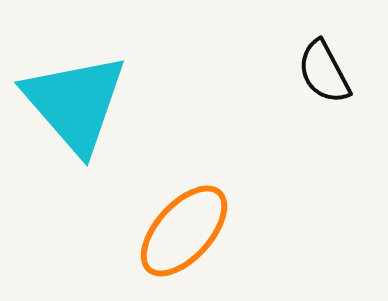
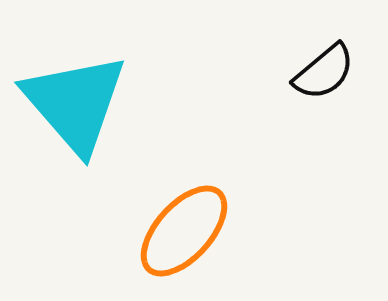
black semicircle: rotated 102 degrees counterclockwise
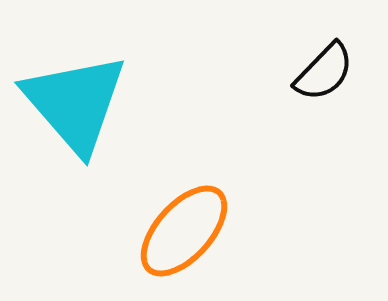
black semicircle: rotated 6 degrees counterclockwise
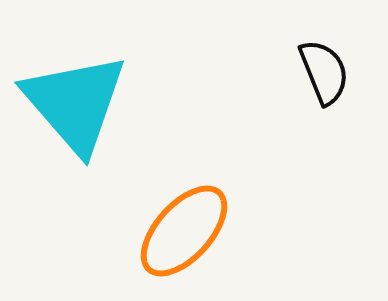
black semicircle: rotated 66 degrees counterclockwise
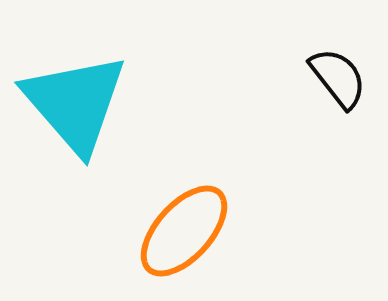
black semicircle: moved 14 px right, 6 px down; rotated 16 degrees counterclockwise
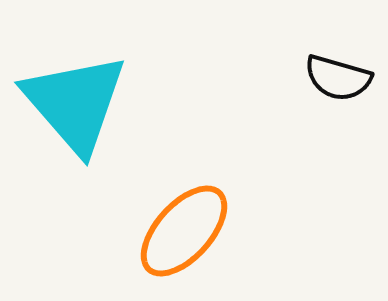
black semicircle: rotated 144 degrees clockwise
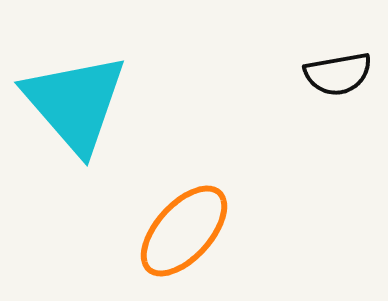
black semicircle: moved 4 px up; rotated 26 degrees counterclockwise
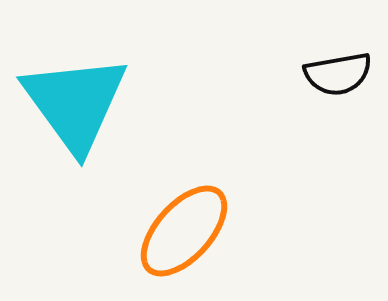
cyan triangle: rotated 5 degrees clockwise
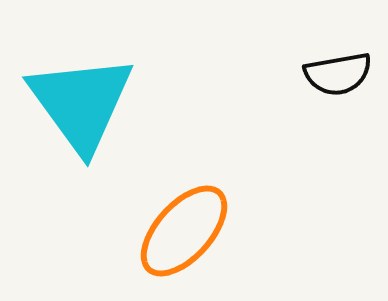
cyan triangle: moved 6 px right
